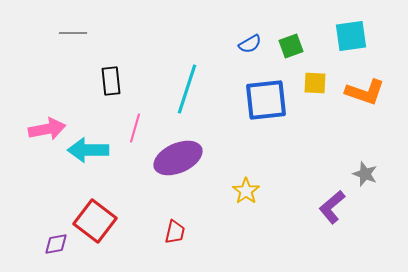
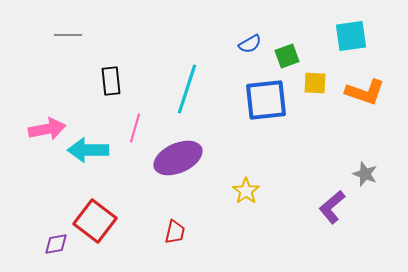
gray line: moved 5 px left, 2 px down
green square: moved 4 px left, 10 px down
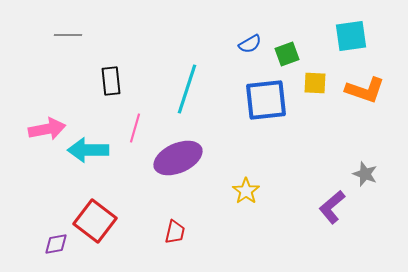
green square: moved 2 px up
orange L-shape: moved 2 px up
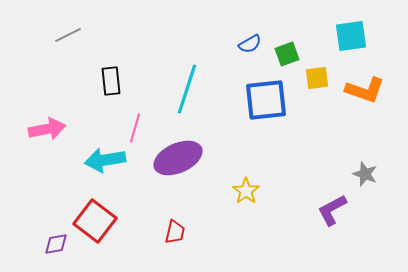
gray line: rotated 28 degrees counterclockwise
yellow square: moved 2 px right, 5 px up; rotated 10 degrees counterclockwise
cyan arrow: moved 17 px right, 10 px down; rotated 9 degrees counterclockwise
purple L-shape: moved 3 px down; rotated 12 degrees clockwise
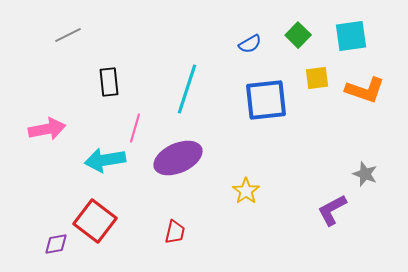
green square: moved 11 px right, 19 px up; rotated 25 degrees counterclockwise
black rectangle: moved 2 px left, 1 px down
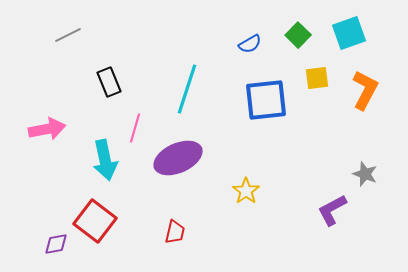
cyan square: moved 2 px left, 3 px up; rotated 12 degrees counterclockwise
black rectangle: rotated 16 degrees counterclockwise
orange L-shape: rotated 81 degrees counterclockwise
cyan arrow: rotated 93 degrees counterclockwise
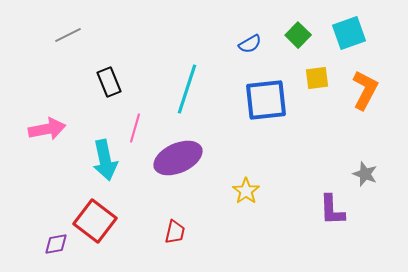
purple L-shape: rotated 64 degrees counterclockwise
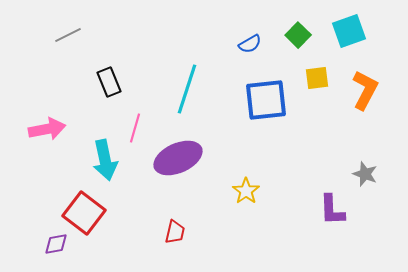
cyan square: moved 2 px up
red square: moved 11 px left, 8 px up
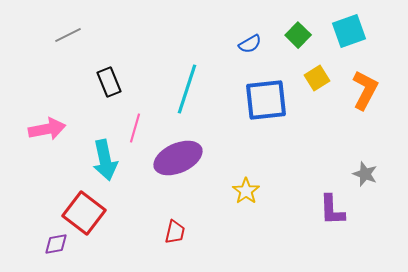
yellow square: rotated 25 degrees counterclockwise
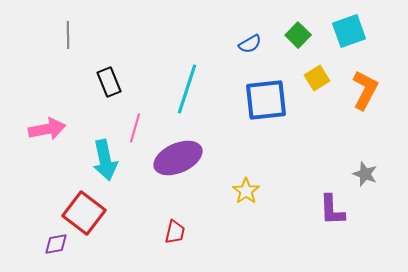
gray line: rotated 64 degrees counterclockwise
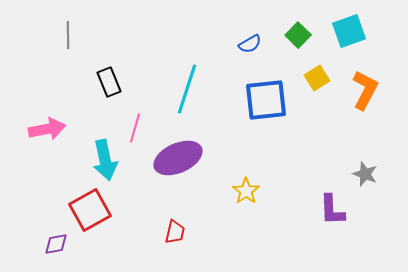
red square: moved 6 px right, 3 px up; rotated 24 degrees clockwise
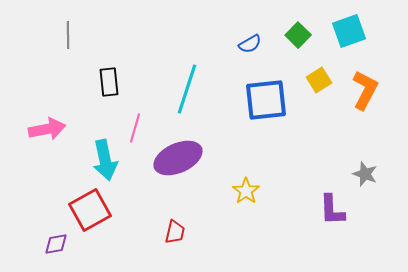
yellow square: moved 2 px right, 2 px down
black rectangle: rotated 16 degrees clockwise
